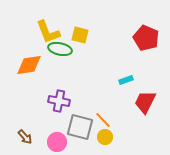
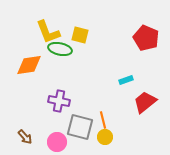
red trapezoid: rotated 25 degrees clockwise
orange line: rotated 30 degrees clockwise
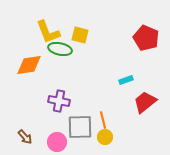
gray square: rotated 16 degrees counterclockwise
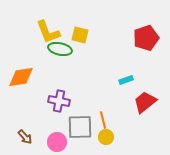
red pentagon: rotated 30 degrees clockwise
orange diamond: moved 8 px left, 12 px down
yellow circle: moved 1 px right
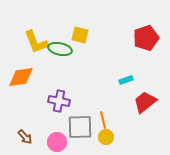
yellow L-shape: moved 12 px left, 10 px down
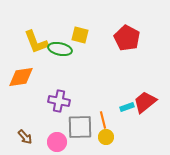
red pentagon: moved 19 px left; rotated 25 degrees counterclockwise
cyan rectangle: moved 1 px right, 27 px down
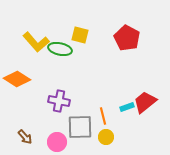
yellow L-shape: rotated 20 degrees counterclockwise
orange diamond: moved 4 px left, 2 px down; rotated 40 degrees clockwise
orange line: moved 4 px up
